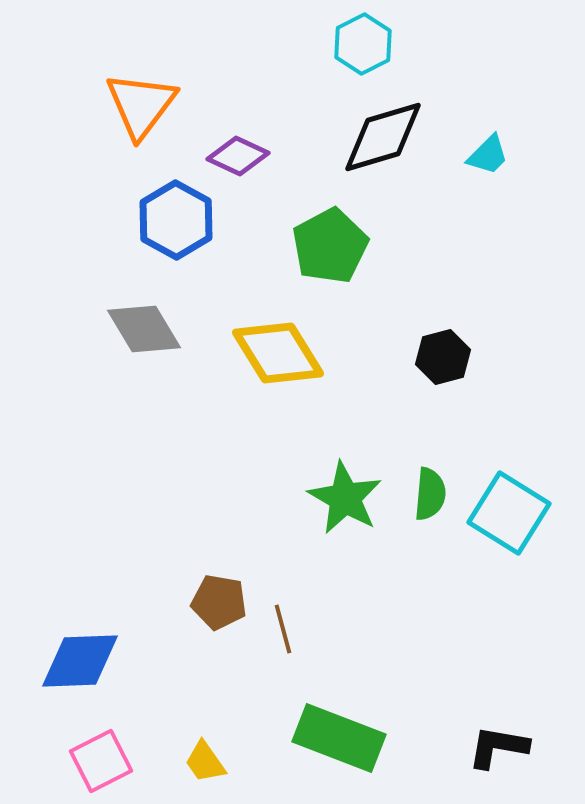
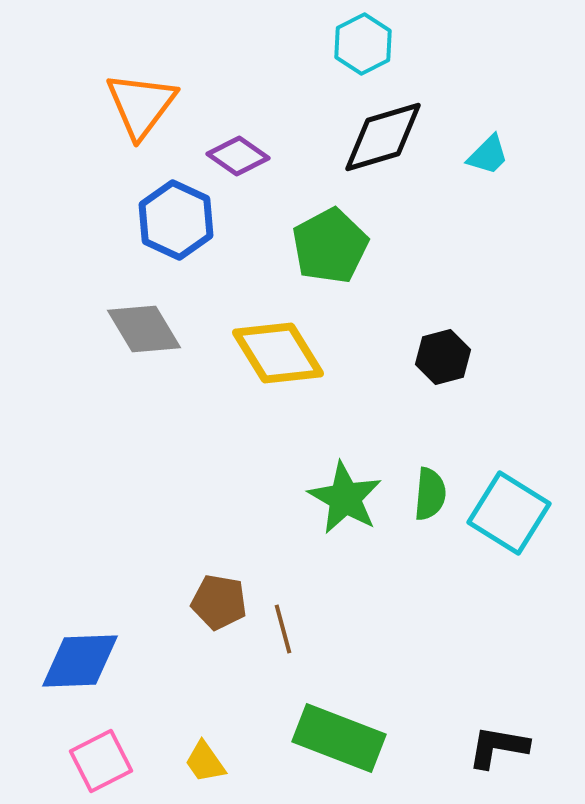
purple diamond: rotated 10 degrees clockwise
blue hexagon: rotated 4 degrees counterclockwise
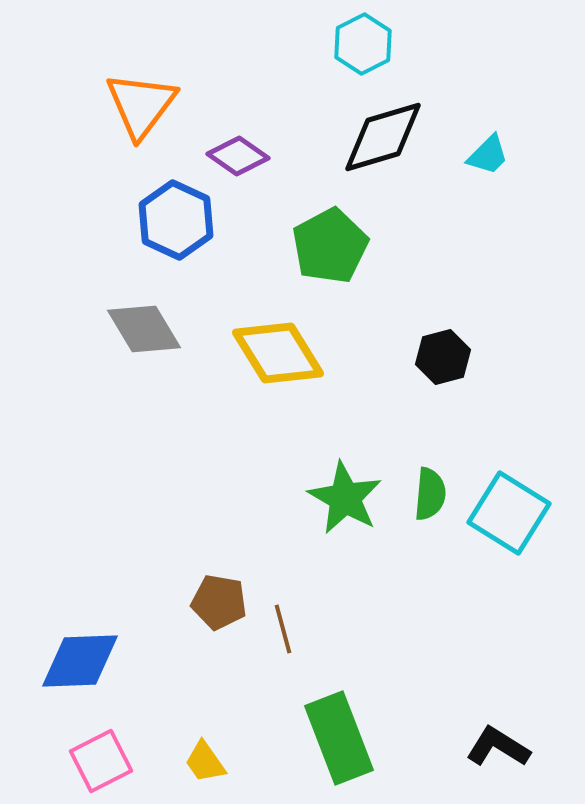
green rectangle: rotated 48 degrees clockwise
black L-shape: rotated 22 degrees clockwise
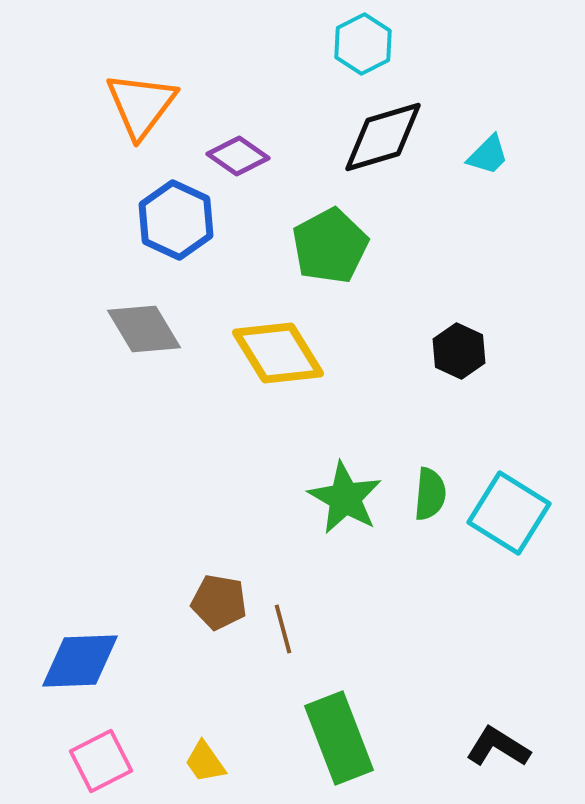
black hexagon: moved 16 px right, 6 px up; rotated 20 degrees counterclockwise
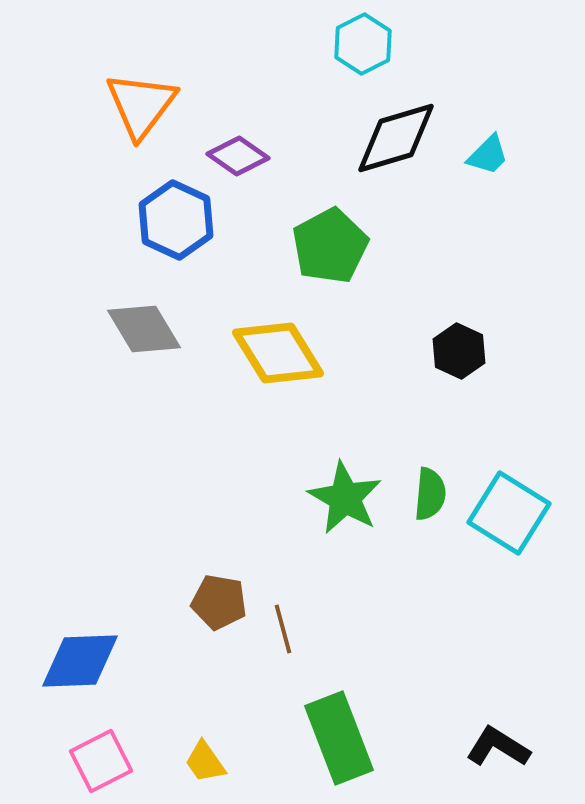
black diamond: moved 13 px right, 1 px down
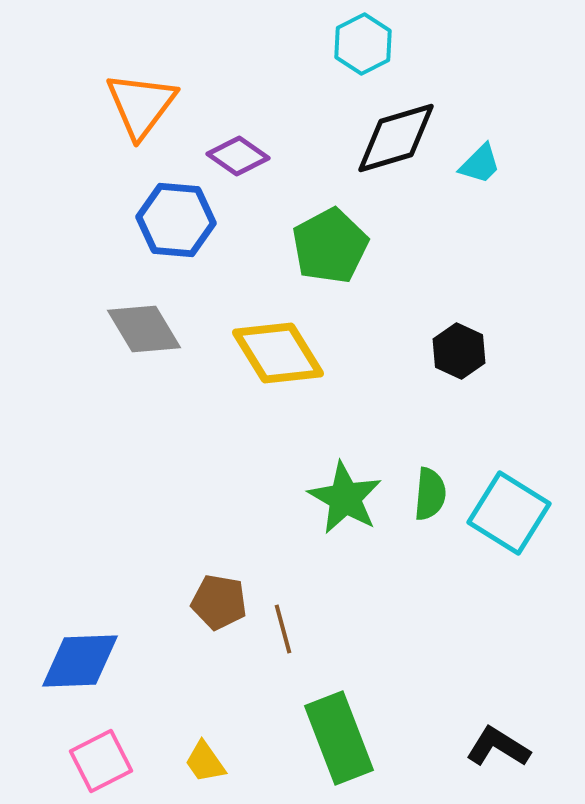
cyan trapezoid: moved 8 px left, 9 px down
blue hexagon: rotated 20 degrees counterclockwise
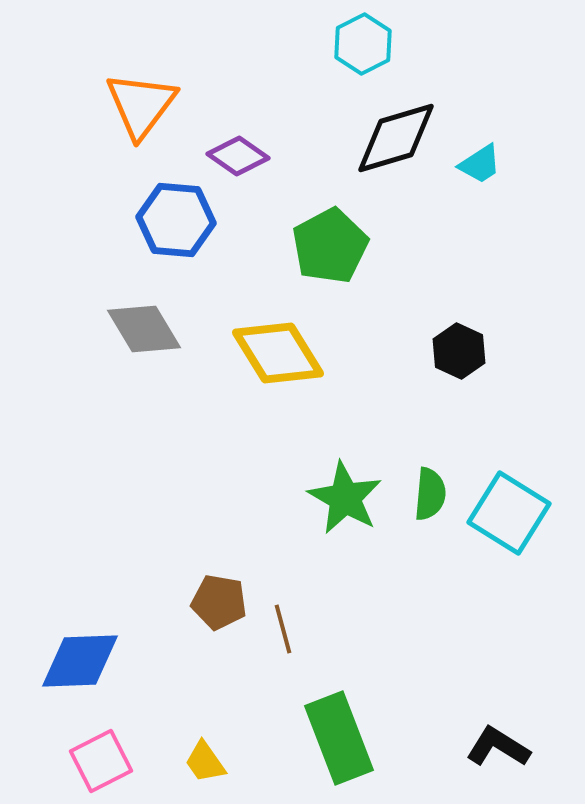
cyan trapezoid: rotated 12 degrees clockwise
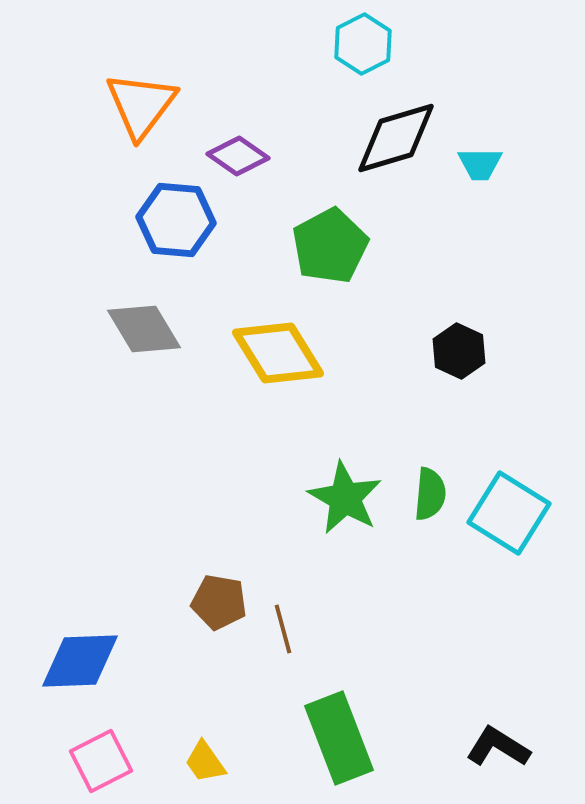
cyan trapezoid: rotated 33 degrees clockwise
